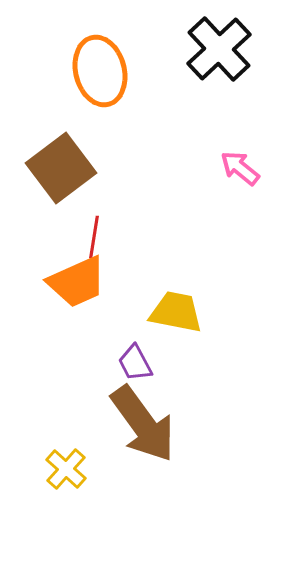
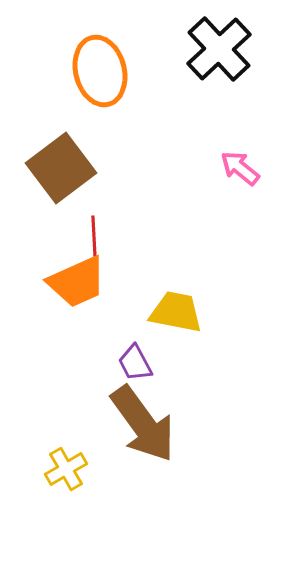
red line: rotated 12 degrees counterclockwise
yellow cross: rotated 18 degrees clockwise
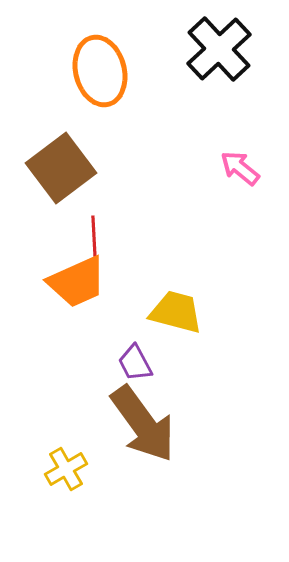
yellow trapezoid: rotated 4 degrees clockwise
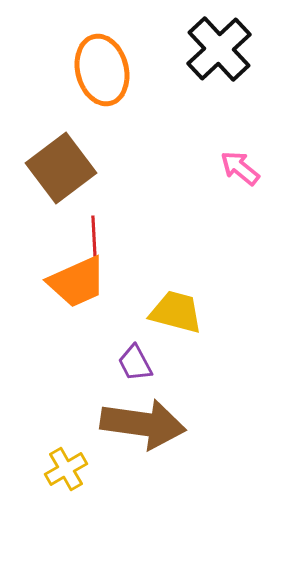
orange ellipse: moved 2 px right, 1 px up
brown arrow: rotated 46 degrees counterclockwise
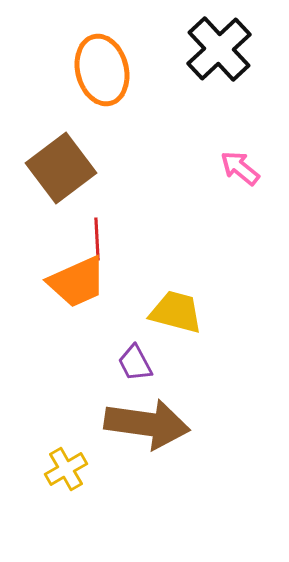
red line: moved 3 px right, 2 px down
brown arrow: moved 4 px right
